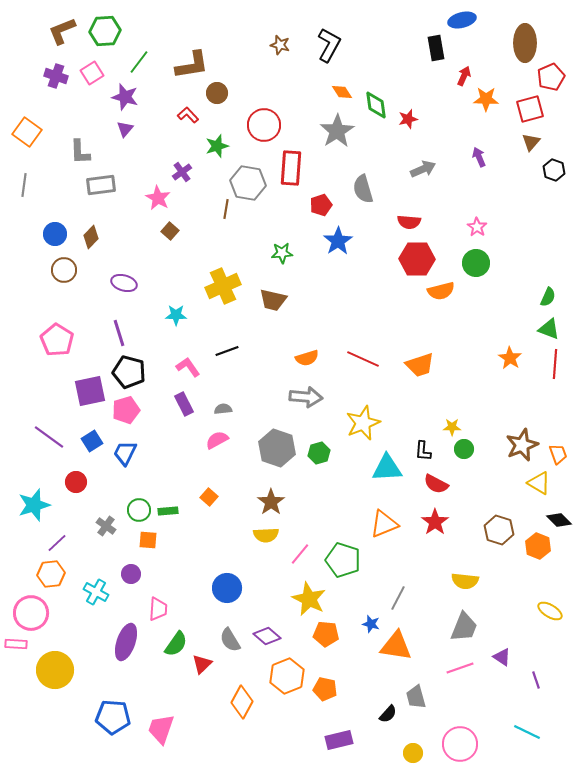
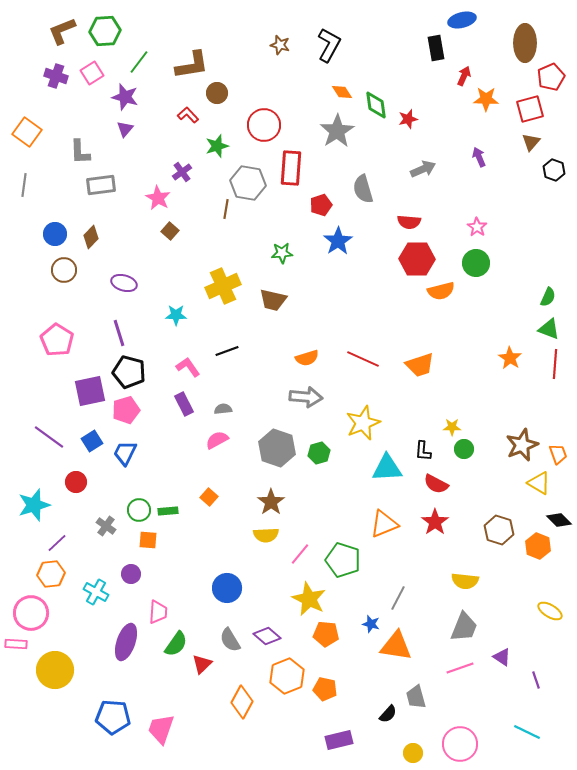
pink trapezoid at (158, 609): moved 3 px down
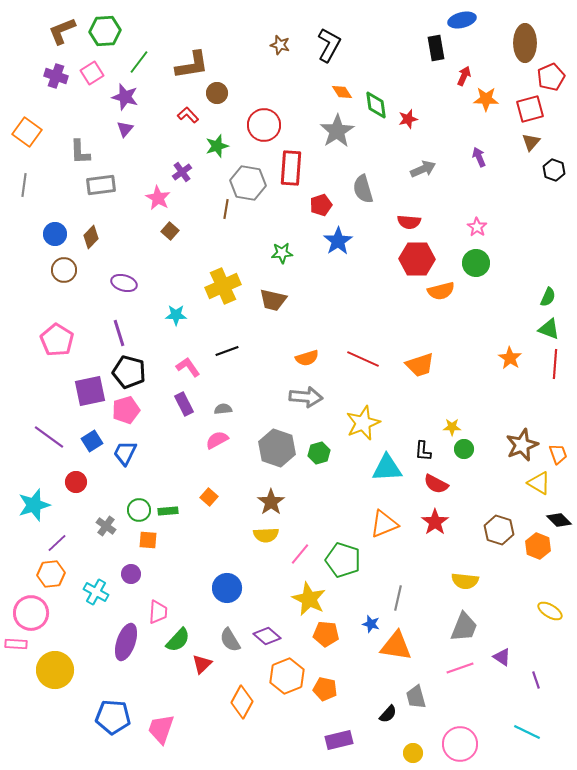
gray line at (398, 598): rotated 15 degrees counterclockwise
green semicircle at (176, 644): moved 2 px right, 4 px up; rotated 8 degrees clockwise
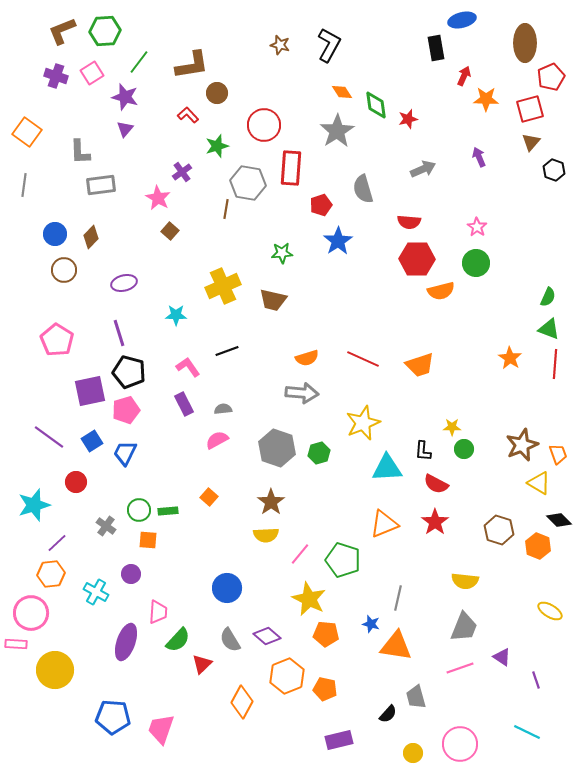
purple ellipse at (124, 283): rotated 30 degrees counterclockwise
gray arrow at (306, 397): moved 4 px left, 4 px up
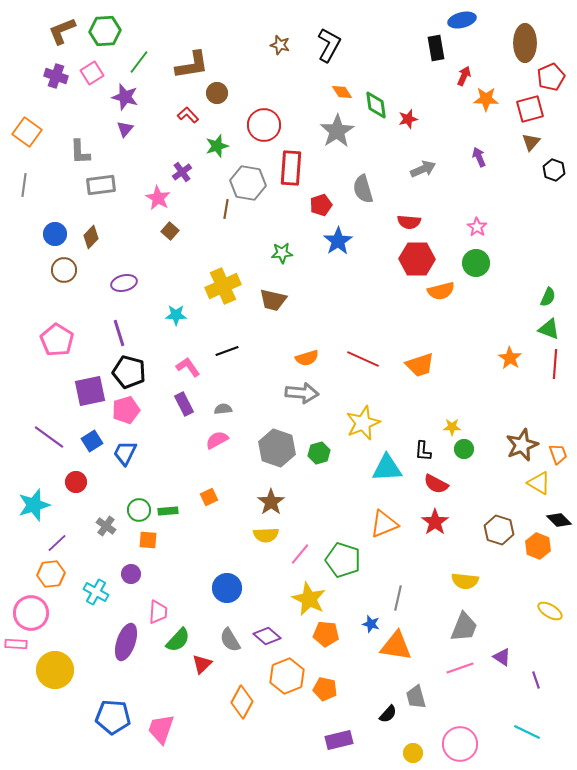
orange square at (209, 497): rotated 24 degrees clockwise
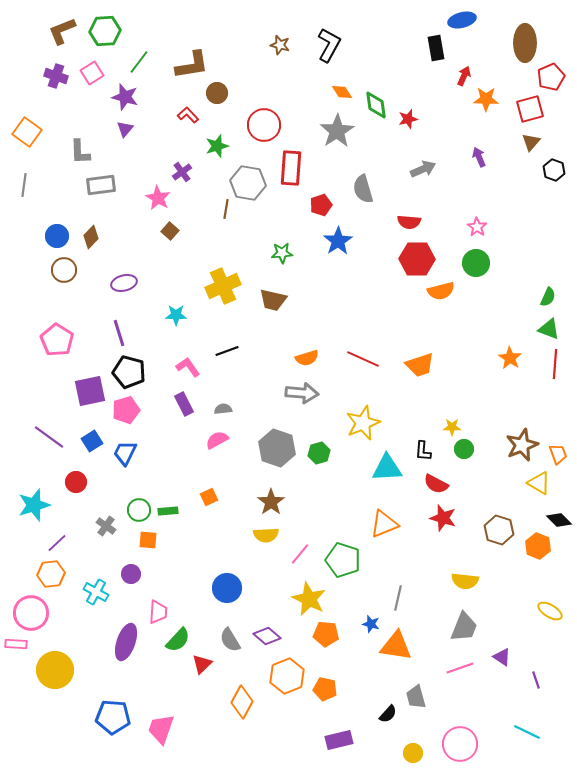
blue circle at (55, 234): moved 2 px right, 2 px down
red star at (435, 522): moved 8 px right, 4 px up; rotated 20 degrees counterclockwise
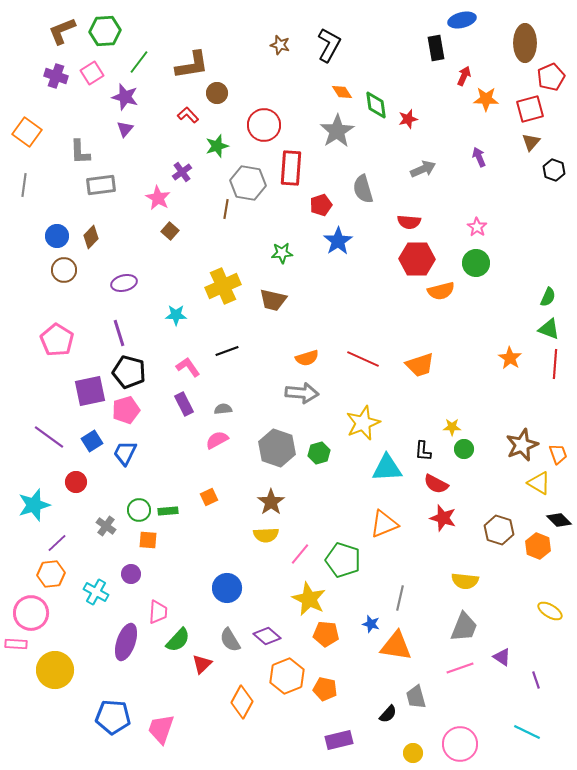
gray line at (398, 598): moved 2 px right
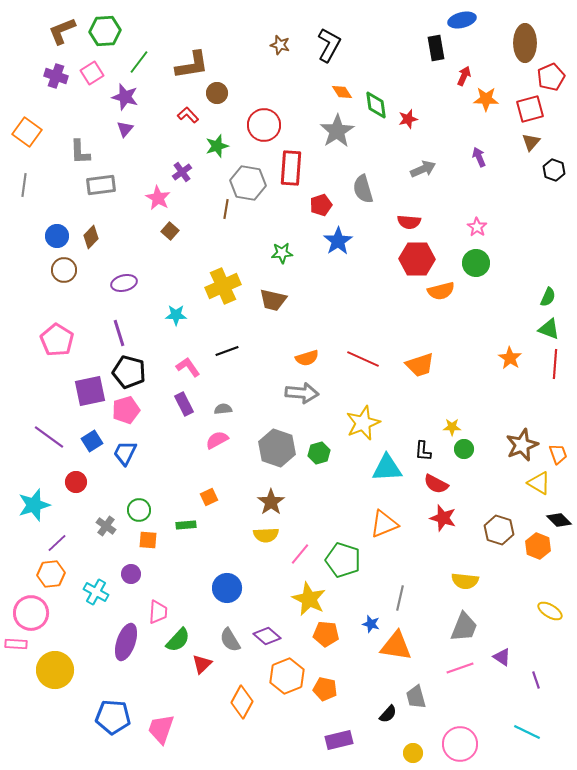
green rectangle at (168, 511): moved 18 px right, 14 px down
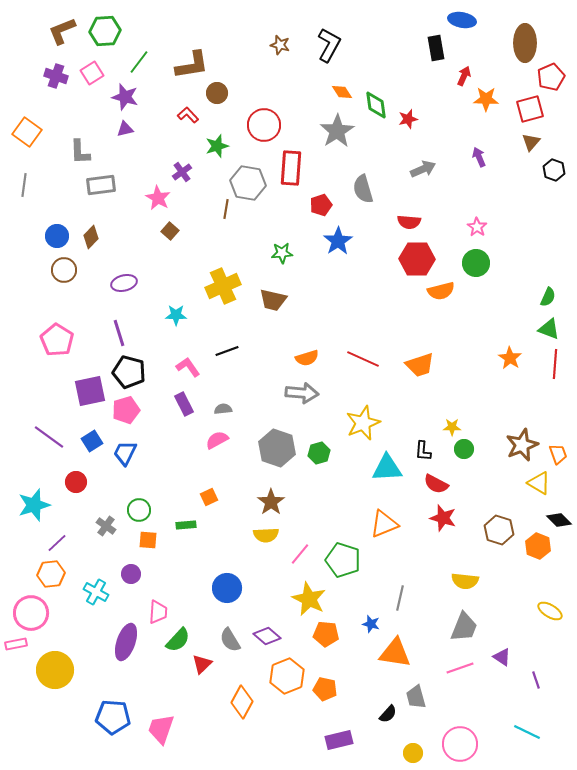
blue ellipse at (462, 20): rotated 24 degrees clockwise
purple triangle at (125, 129): rotated 36 degrees clockwise
pink rectangle at (16, 644): rotated 15 degrees counterclockwise
orange triangle at (396, 646): moved 1 px left, 7 px down
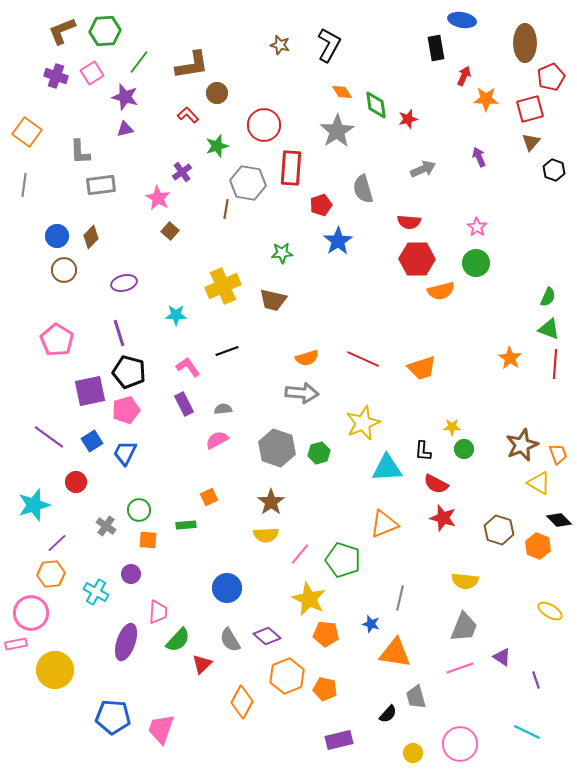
orange trapezoid at (420, 365): moved 2 px right, 3 px down
